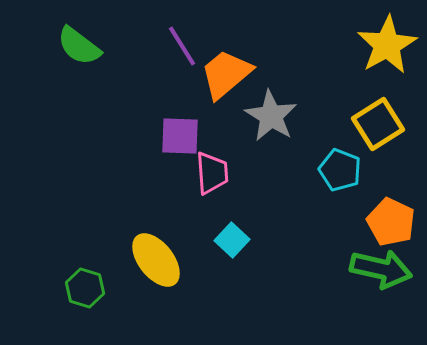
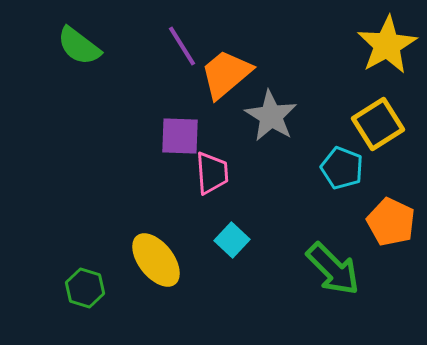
cyan pentagon: moved 2 px right, 2 px up
green arrow: moved 48 px left; rotated 32 degrees clockwise
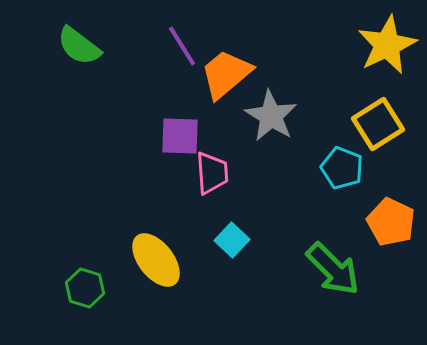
yellow star: rotated 4 degrees clockwise
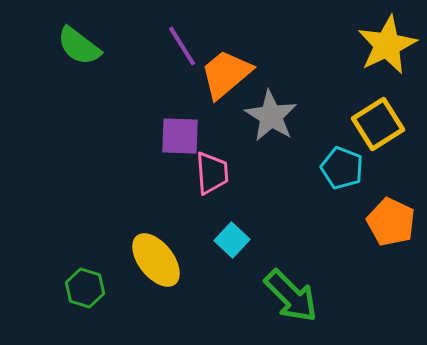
green arrow: moved 42 px left, 27 px down
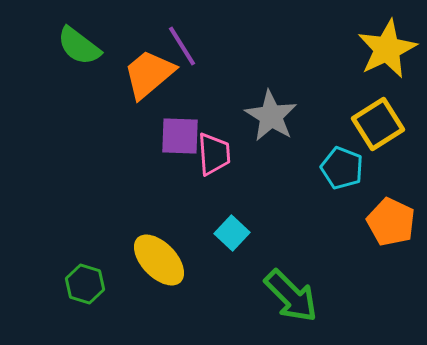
yellow star: moved 4 px down
orange trapezoid: moved 77 px left
pink trapezoid: moved 2 px right, 19 px up
cyan square: moved 7 px up
yellow ellipse: moved 3 px right; rotated 6 degrees counterclockwise
green hexagon: moved 4 px up
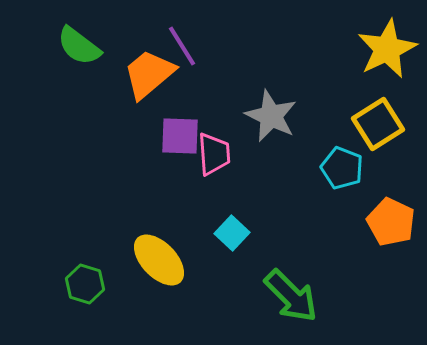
gray star: rotated 6 degrees counterclockwise
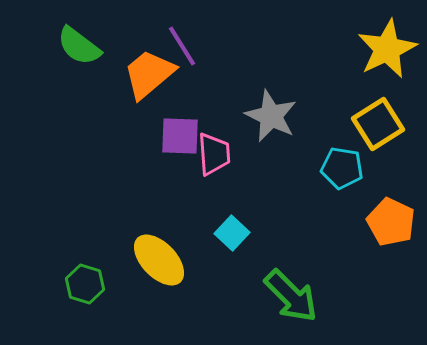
cyan pentagon: rotated 12 degrees counterclockwise
